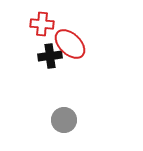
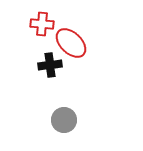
red ellipse: moved 1 px right, 1 px up
black cross: moved 9 px down
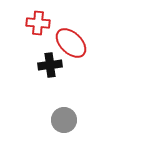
red cross: moved 4 px left, 1 px up
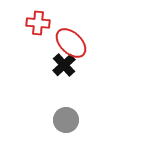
black cross: moved 14 px right; rotated 35 degrees counterclockwise
gray circle: moved 2 px right
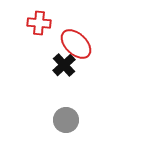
red cross: moved 1 px right
red ellipse: moved 5 px right, 1 px down
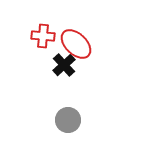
red cross: moved 4 px right, 13 px down
gray circle: moved 2 px right
